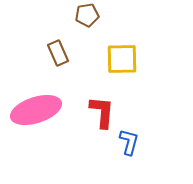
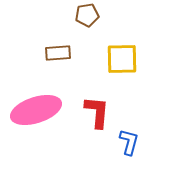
brown rectangle: rotated 70 degrees counterclockwise
red L-shape: moved 5 px left
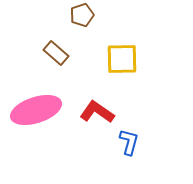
brown pentagon: moved 5 px left; rotated 10 degrees counterclockwise
brown rectangle: moved 2 px left; rotated 45 degrees clockwise
red L-shape: rotated 60 degrees counterclockwise
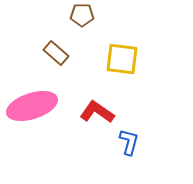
brown pentagon: rotated 20 degrees clockwise
yellow square: rotated 8 degrees clockwise
pink ellipse: moved 4 px left, 4 px up
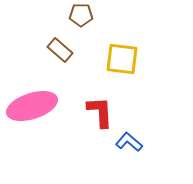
brown pentagon: moved 1 px left
brown rectangle: moved 4 px right, 3 px up
red L-shape: moved 3 px right; rotated 52 degrees clockwise
blue L-shape: rotated 64 degrees counterclockwise
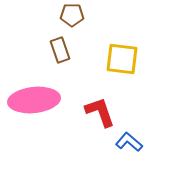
brown pentagon: moved 9 px left
brown rectangle: rotated 30 degrees clockwise
pink ellipse: moved 2 px right, 6 px up; rotated 12 degrees clockwise
red L-shape: rotated 16 degrees counterclockwise
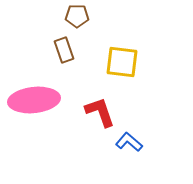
brown pentagon: moved 5 px right, 1 px down
brown rectangle: moved 4 px right
yellow square: moved 3 px down
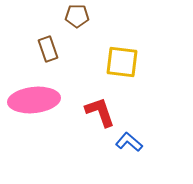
brown rectangle: moved 16 px left, 1 px up
